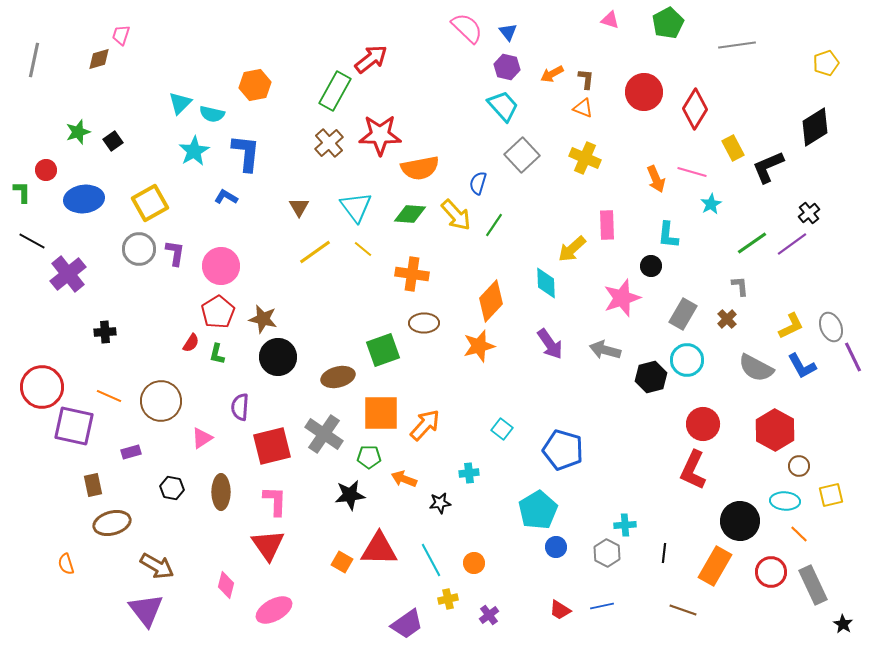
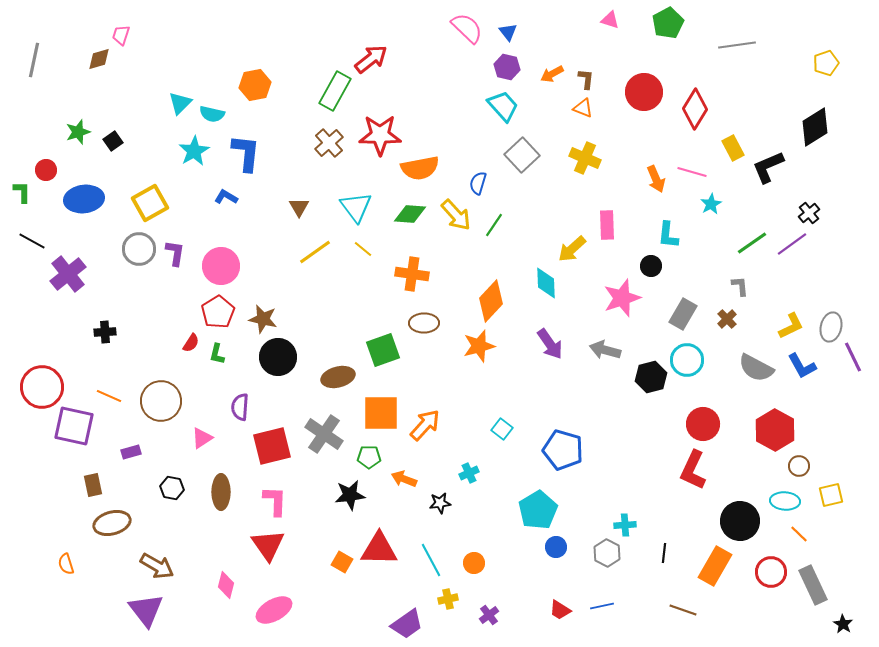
gray ellipse at (831, 327): rotated 36 degrees clockwise
cyan cross at (469, 473): rotated 18 degrees counterclockwise
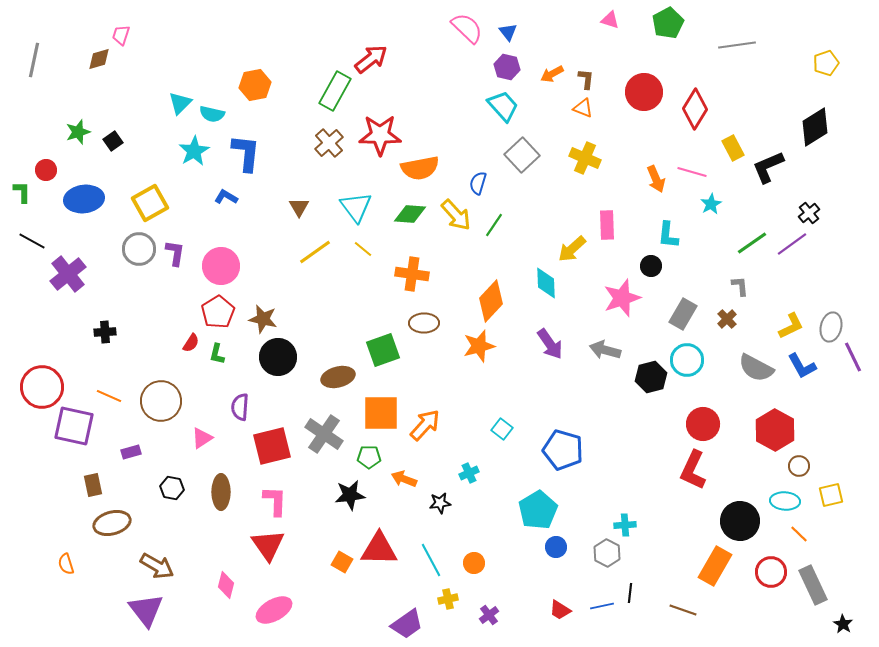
black line at (664, 553): moved 34 px left, 40 px down
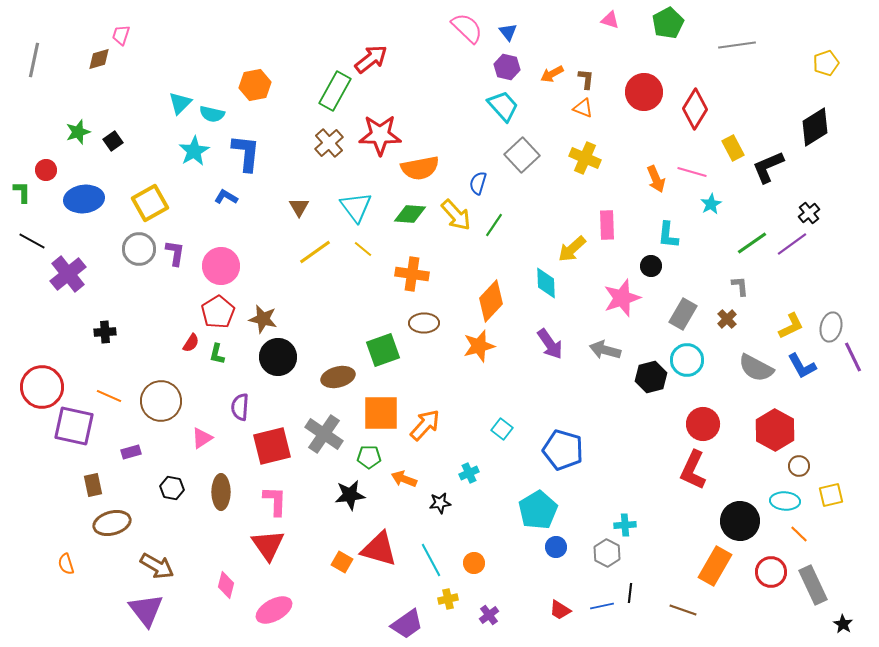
red triangle at (379, 549): rotated 15 degrees clockwise
